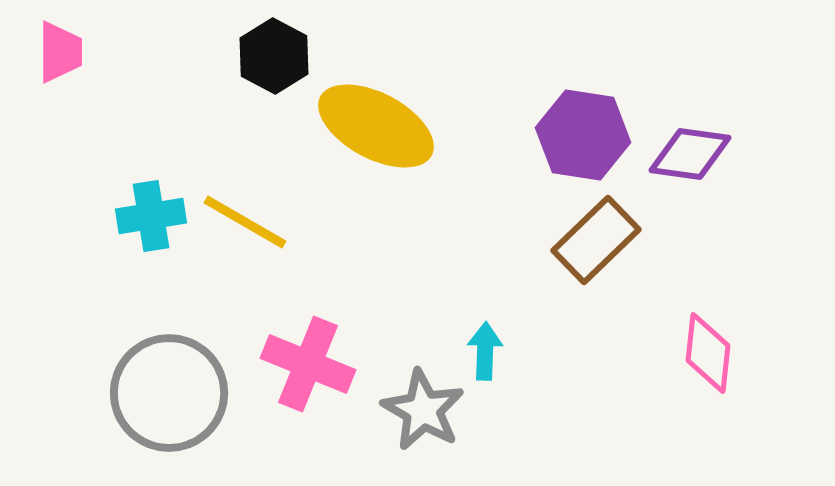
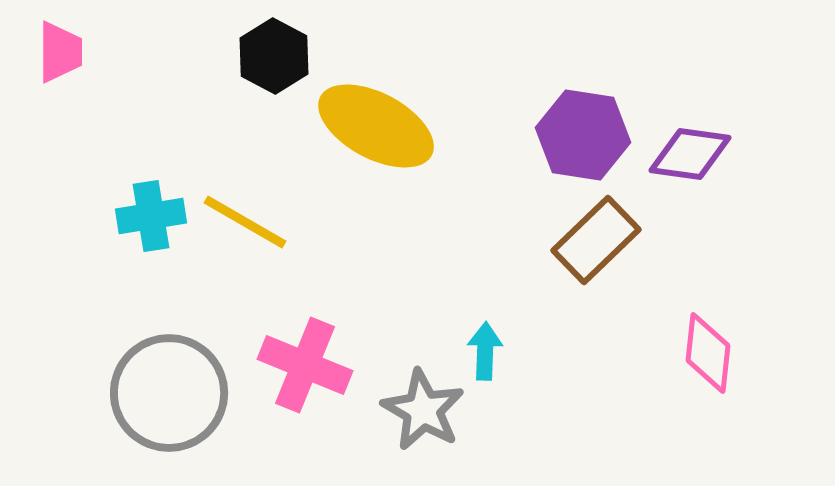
pink cross: moved 3 px left, 1 px down
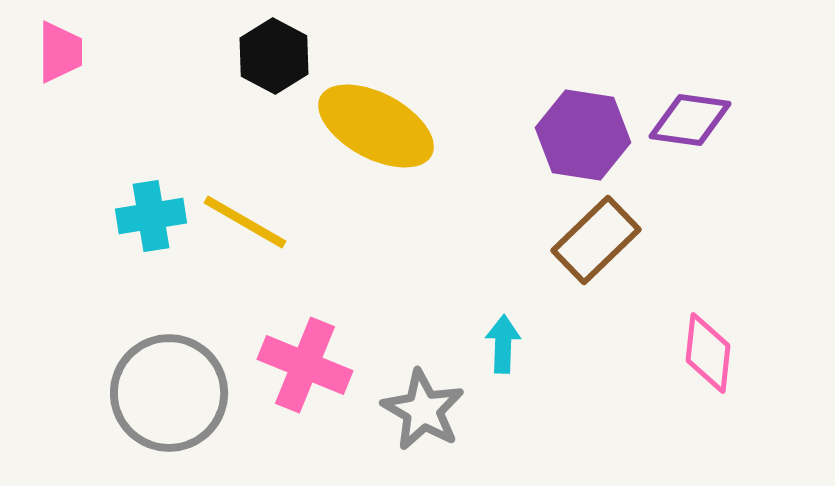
purple diamond: moved 34 px up
cyan arrow: moved 18 px right, 7 px up
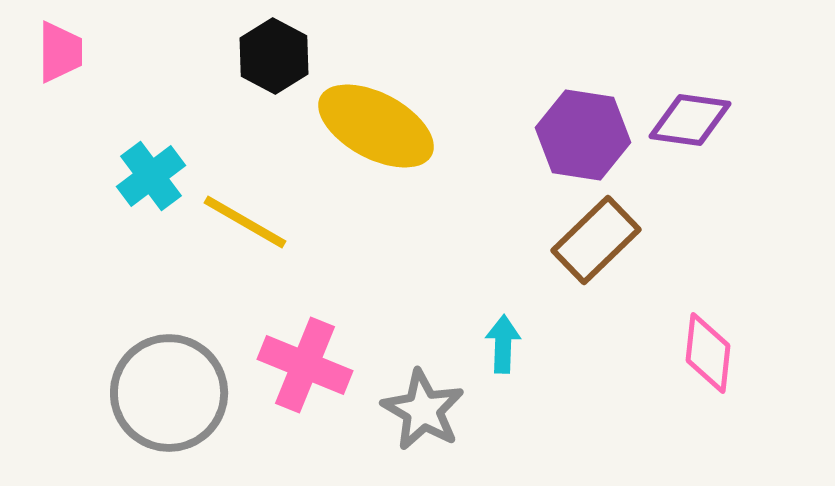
cyan cross: moved 40 px up; rotated 28 degrees counterclockwise
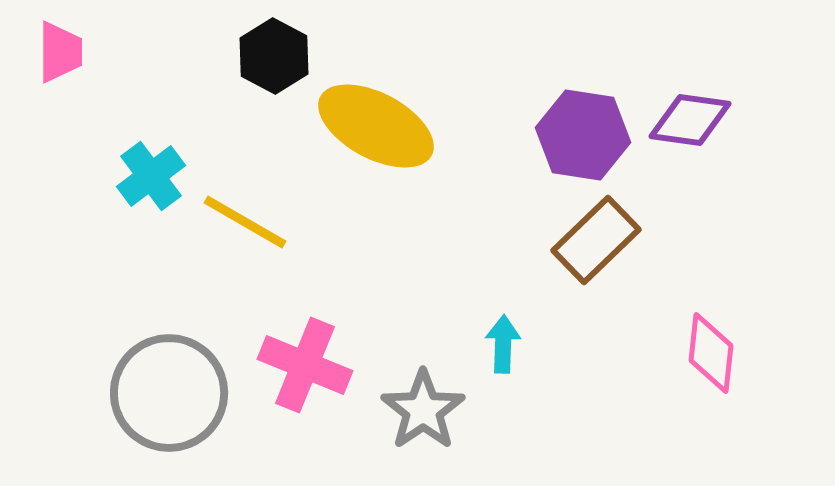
pink diamond: moved 3 px right
gray star: rotated 8 degrees clockwise
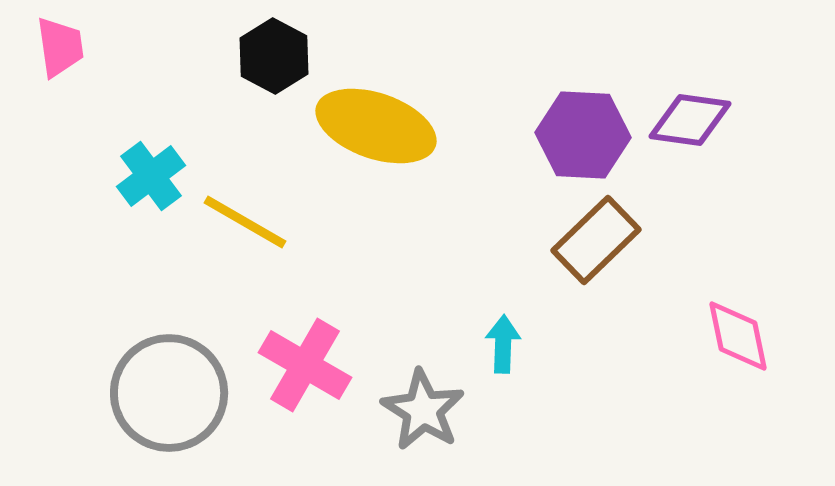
pink trapezoid: moved 5 px up; rotated 8 degrees counterclockwise
yellow ellipse: rotated 9 degrees counterclockwise
purple hexagon: rotated 6 degrees counterclockwise
pink diamond: moved 27 px right, 17 px up; rotated 18 degrees counterclockwise
pink cross: rotated 8 degrees clockwise
gray star: rotated 6 degrees counterclockwise
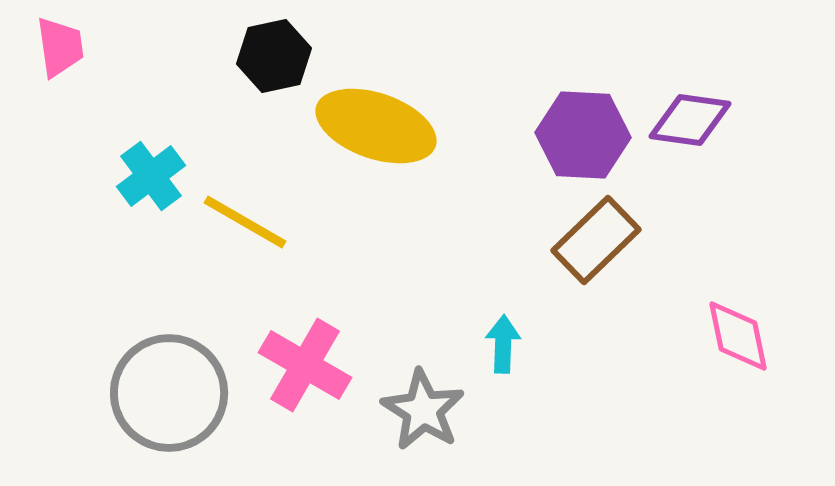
black hexagon: rotated 20 degrees clockwise
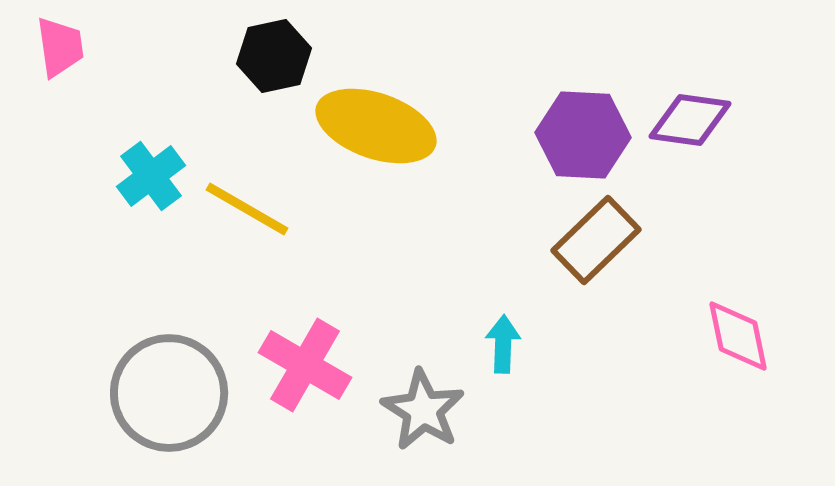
yellow line: moved 2 px right, 13 px up
